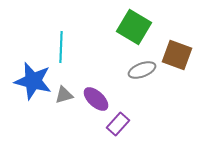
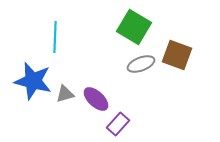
cyan line: moved 6 px left, 10 px up
gray ellipse: moved 1 px left, 6 px up
gray triangle: moved 1 px right, 1 px up
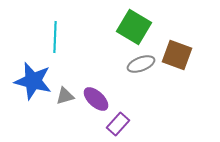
gray triangle: moved 2 px down
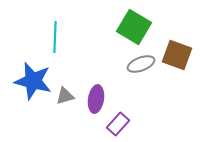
purple ellipse: rotated 56 degrees clockwise
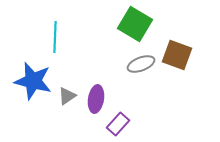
green square: moved 1 px right, 3 px up
gray triangle: moved 2 px right; rotated 18 degrees counterclockwise
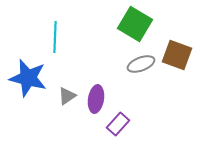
blue star: moved 5 px left, 3 px up
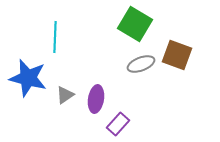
gray triangle: moved 2 px left, 1 px up
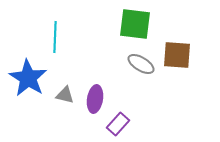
green square: rotated 24 degrees counterclockwise
brown square: rotated 16 degrees counterclockwise
gray ellipse: rotated 52 degrees clockwise
blue star: rotated 18 degrees clockwise
gray triangle: rotated 48 degrees clockwise
purple ellipse: moved 1 px left
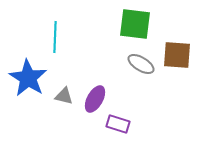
gray triangle: moved 1 px left, 1 px down
purple ellipse: rotated 20 degrees clockwise
purple rectangle: rotated 65 degrees clockwise
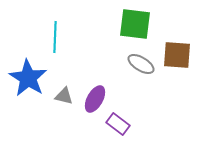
purple rectangle: rotated 20 degrees clockwise
